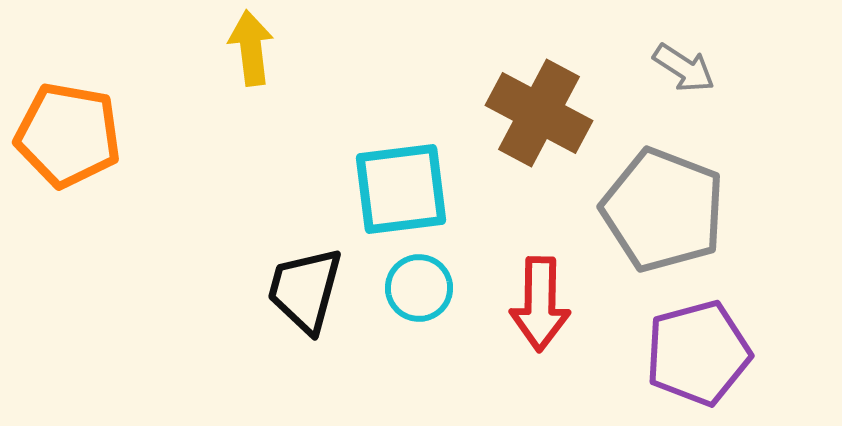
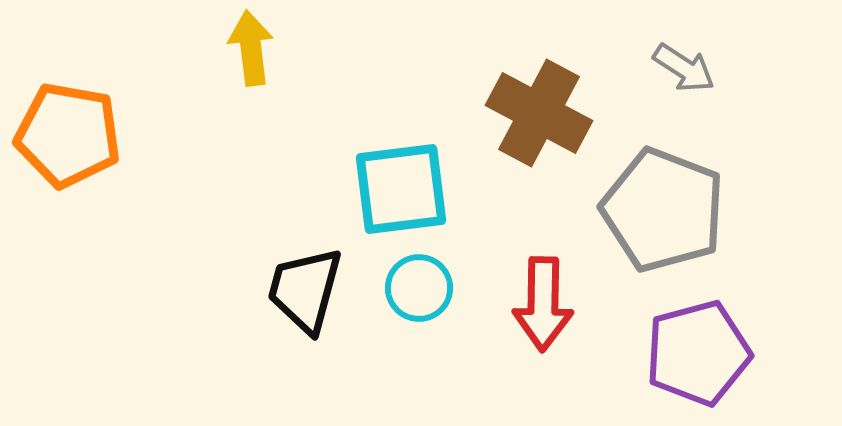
red arrow: moved 3 px right
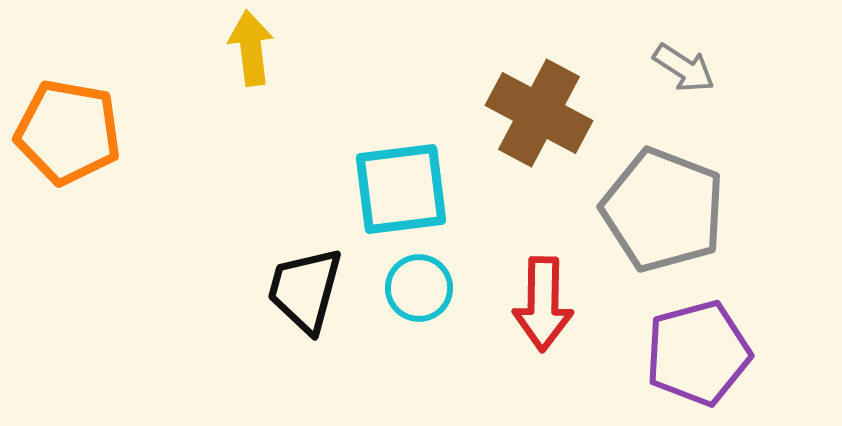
orange pentagon: moved 3 px up
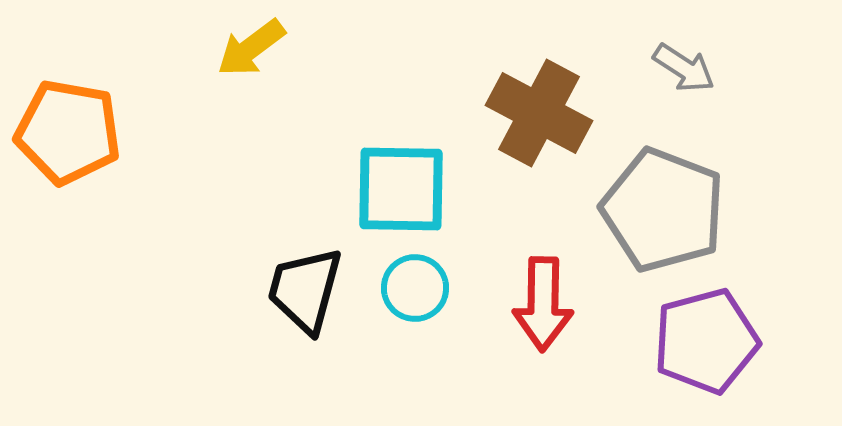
yellow arrow: rotated 120 degrees counterclockwise
cyan square: rotated 8 degrees clockwise
cyan circle: moved 4 px left
purple pentagon: moved 8 px right, 12 px up
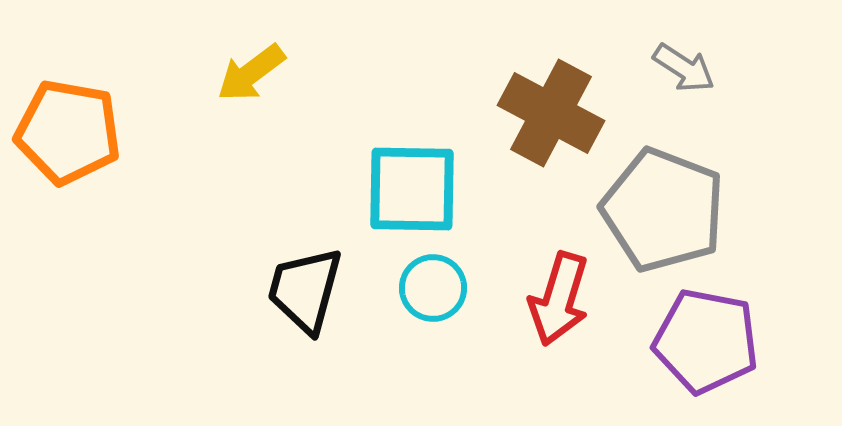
yellow arrow: moved 25 px down
brown cross: moved 12 px right
cyan square: moved 11 px right
cyan circle: moved 18 px right
red arrow: moved 16 px right, 5 px up; rotated 16 degrees clockwise
purple pentagon: rotated 26 degrees clockwise
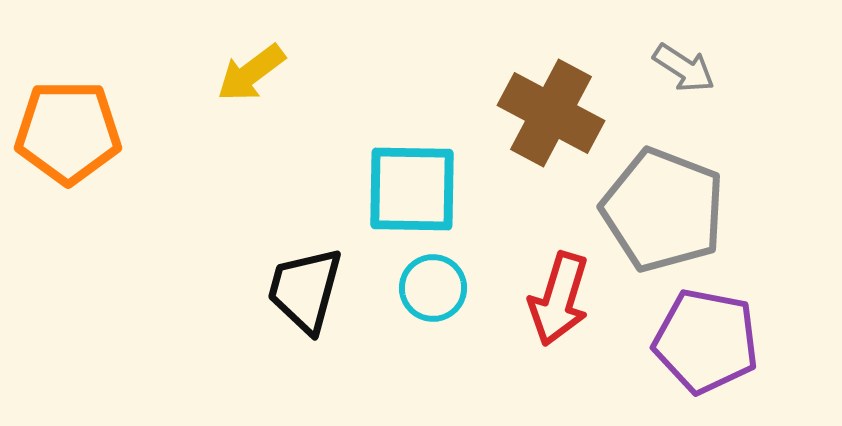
orange pentagon: rotated 10 degrees counterclockwise
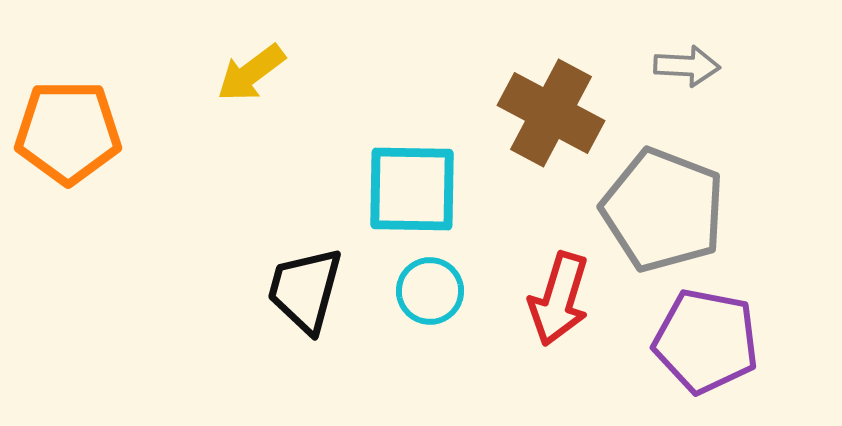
gray arrow: moved 3 px right, 2 px up; rotated 30 degrees counterclockwise
cyan circle: moved 3 px left, 3 px down
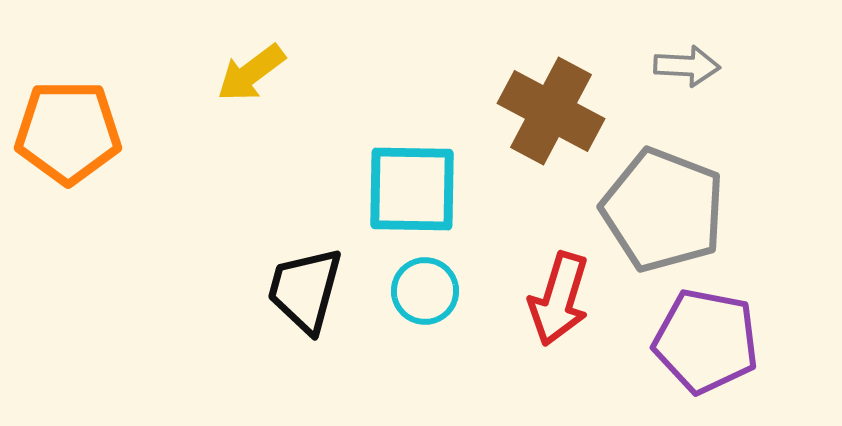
brown cross: moved 2 px up
cyan circle: moved 5 px left
